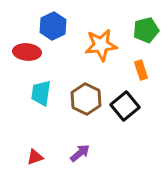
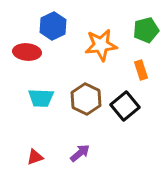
cyan trapezoid: moved 5 px down; rotated 96 degrees counterclockwise
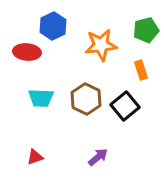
purple arrow: moved 18 px right, 4 px down
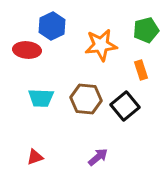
blue hexagon: moved 1 px left
red ellipse: moved 2 px up
brown hexagon: rotated 20 degrees counterclockwise
